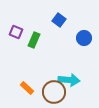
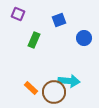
blue square: rotated 32 degrees clockwise
purple square: moved 2 px right, 18 px up
cyan arrow: moved 1 px down
orange rectangle: moved 4 px right
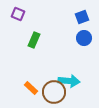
blue square: moved 23 px right, 3 px up
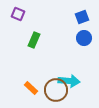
brown circle: moved 2 px right, 2 px up
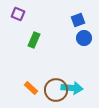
blue square: moved 4 px left, 3 px down
cyan arrow: moved 3 px right, 7 px down
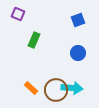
blue circle: moved 6 px left, 15 px down
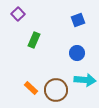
purple square: rotated 24 degrees clockwise
blue circle: moved 1 px left
cyan arrow: moved 13 px right, 8 px up
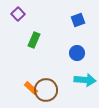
brown circle: moved 10 px left
